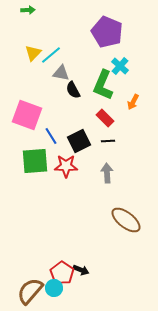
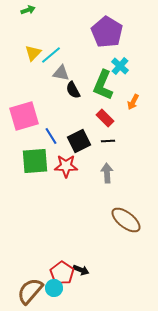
green arrow: rotated 16 degrees counterclockwise
purple pentagon: rotated 8 degrees clockwise
pink square: moved 3 px left, 1 px down; rotated 36 degrees counterclockwise
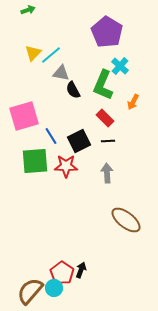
black arrow: rotated 91 degrees counterclockwise
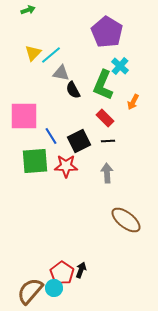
pink square: rotated 16 degrees clockwise
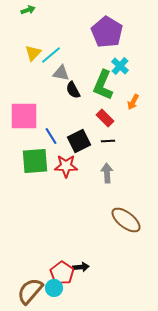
black arrow: moved 3 px up; rotated 63 degrees clockwise
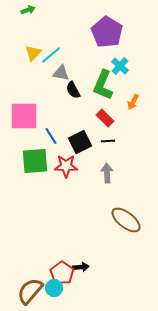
black square: moved 1 px right, 1 px down
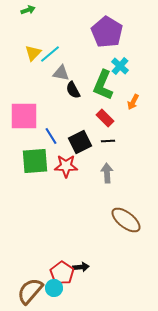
cyan line: moved 1 px left, 1 px up
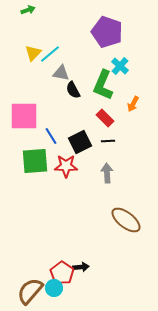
purple pentagon: rotated 12 degrees counterclockwise
orange arrow: moved 2 px down
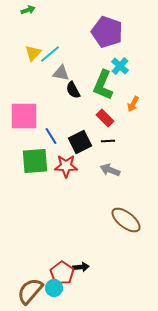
gray arrow: moved 3 px right, 3 px up; rotated 66 degrees counterclockwise
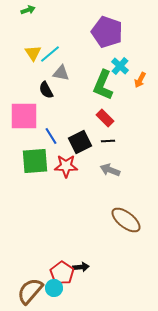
yellow triangle: rotated 18 degrees counterclockwise
black semicircle: moved 27 px left
orange arrow: moved 7 px right, 24 px up
